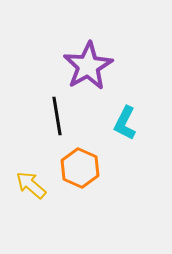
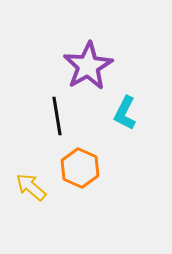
cyan L-shape: moved 10 px up
yellow arrow: moved 2 px down
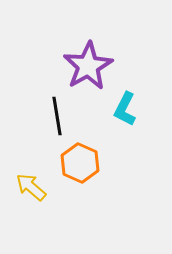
cyan L-shape: moved 4 px up
orange hexagon: moved 5 px up
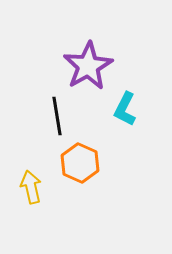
yellow arrow: rotated 36 degrees clockwise
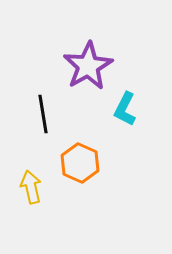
black line: moved 14 px left, 2 px up
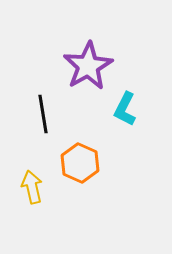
yellow arrow: moved 1 px right
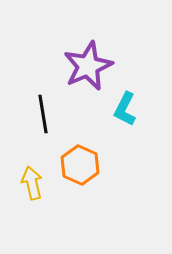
purple star: rotated 6 degrees clockwise
orange hexagon: moved 2 px down
yellow arrow: moved 4 px up
